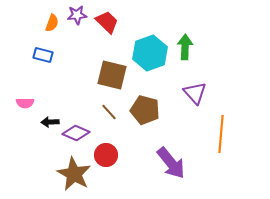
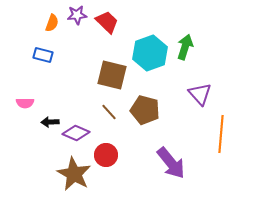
green arrow: rotated 15 degrees clockwise
purple triangle: moved 5 px right, 1 px down
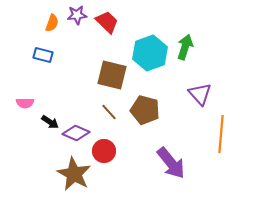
black arrow: rotated 144 degrees counterclockwise
red circle: moved 2 px left, 4 px up
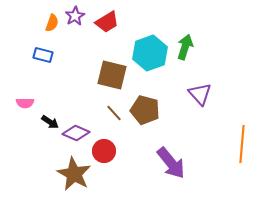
purple star: moved 2 px left, 1 px down; rotated 24 degrees counterclockwise
red trapezoid: rotated 105 degrees clockwise
brown line: moved 5 px right, 1 px down
orange line: moved 21 px right, 10 px down
